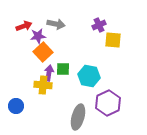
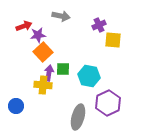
gray arrow: moved 5 px right, 8 px up
purple star: moved 1 px up
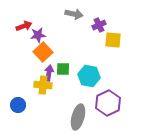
gray arrow: moved 13 px right, 2 px up
blue circle: moved 2 px right, 1 px up
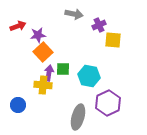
red arrow: moved 6 px left
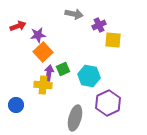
green square: rotated 24 degrees counterclockwise
blue circle: moved 2 px left
gray ellipse: moved 3 px left, 1 px down
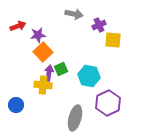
green square: moved 2 px left
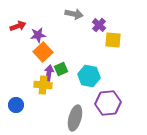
purple cross: rotated 24 degrees counterclockwise
purple hexagon: rotated 20 degrees clockwise
